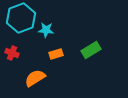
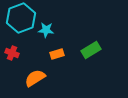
orange rectangle: moved 1 px right
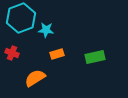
green rectangle: moved 4 px right, 7 px down; rotated 18 degrees clockwise
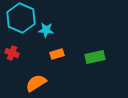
cyan hexagon: rotated 16 degrees counterclockwise
orange semicircle: moved 1 px right, 5 px down
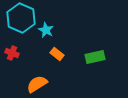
cyan star: rotated 21 degrees clockwise
orange rectangle: rotated 56 degrees clockwise
orange semicircle: moved 1 px right, 1 px down
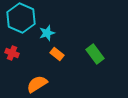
cyan star: moved 1 px right, 3 px down; rotated 28 degrees clockwise
green rectangle: moved 3 px up; rotated 66 degrees clockwise
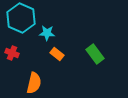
cyan star: rotated 21 degrees clockwise
orange semicircle: moved 3 px left, 1 px up; rotated 135 degrees clockwise
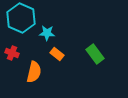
orange semicircle: moved 11 px up
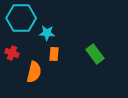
cyan hexagon: rotated 24 degrees counterclockwise
orange rectangle: moved 3 px left; rotated 56 degrees clockwise
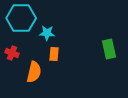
green rectangle: moved 14 px right, 5 px up; rotated 24 degrees clockwise
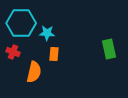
cyan hexagon: moved 5 px down
red cross: moved 1 px right, 1 px up
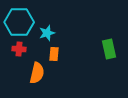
cyan hexagon: moved 2 px left, 1 px up
cyan star: rotated 21 degrees counterclockwise
red cross: moved 6 px right, 3 px up; rotated 16 degrees counterclockwise
orange semicircle: moved 3 px right, 1 px down
